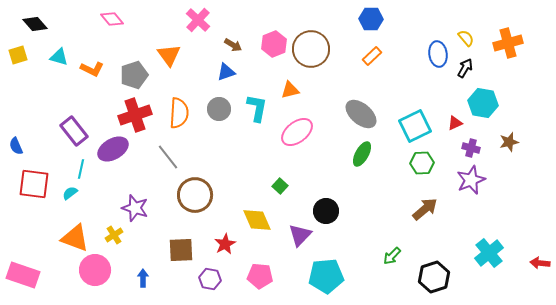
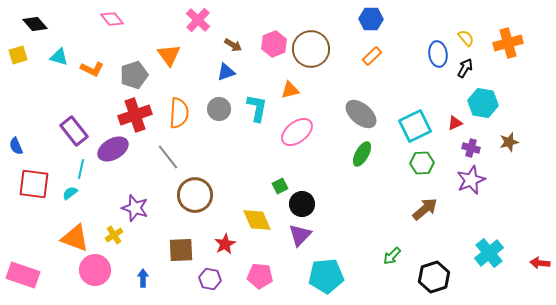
green square at (280, 186): rotated 21 degrees clockwise
black circle at (326, 211): moved 24 px left, 7 px up
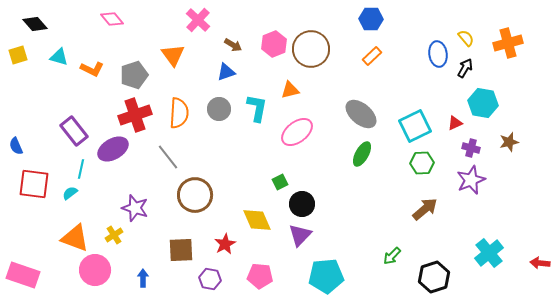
orange triangle at (169, 55): moved 4 px right
green square at (280, 186): moved 4 px up
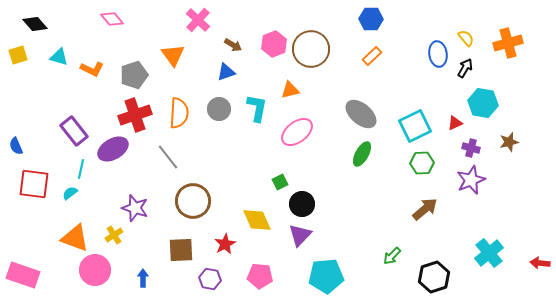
brown circle at (195, 195): moved 2 px left, 6 px down
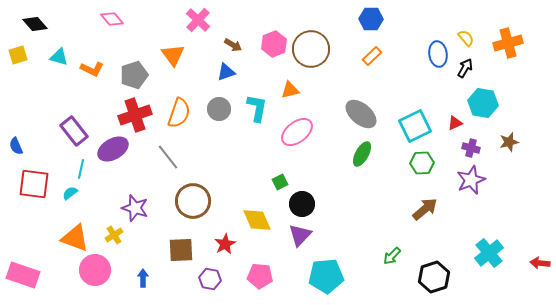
orange semicircle at (179, 113): rotated 16 degrees clockwise
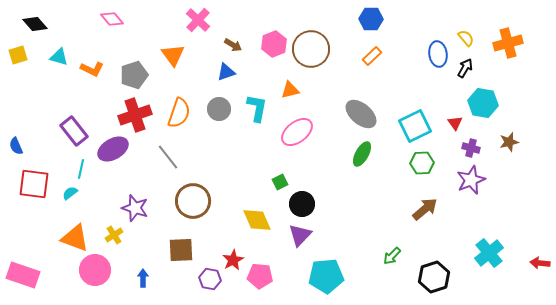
red triangle at (455, 123): rotated 42 degrees counterclockwise
red star at (225, 244): moved 8 px right, 16 px down
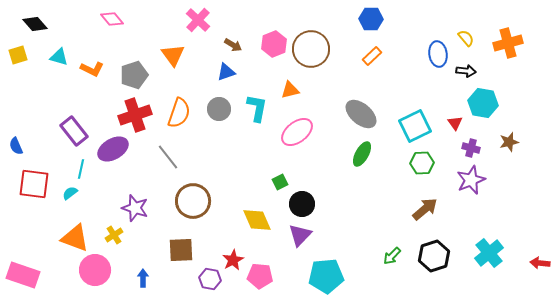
black arrow at (465, 68): moved 1 px right, 3 px down; rotated 66 degrees clockwise
black hexagon at (434, 277): moved 21 px up
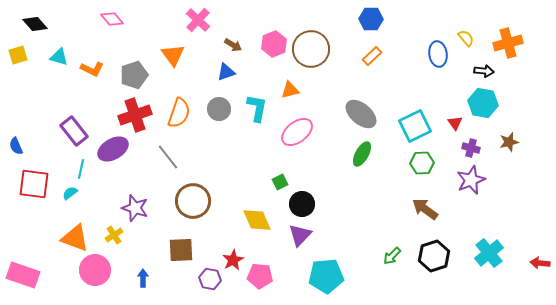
black arrow at (466, 71): moved 18 px right
brown arrow at (425, 209): rotated 104 degrees counterclockwise
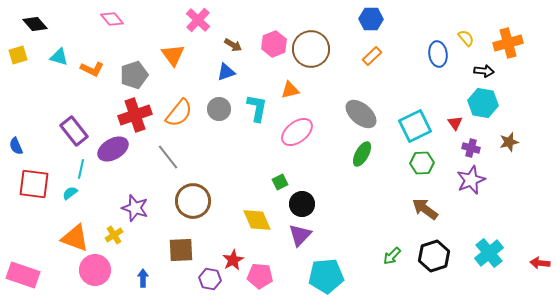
orange semicircle at (179, 113): rotated 20 degrees clockwise
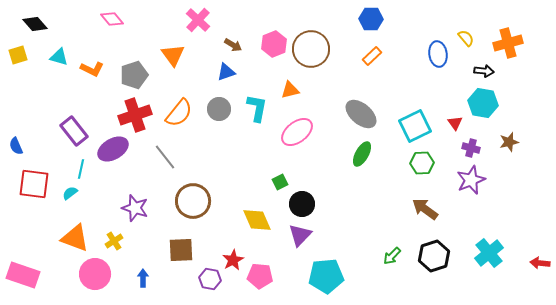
gray line at (168, 157): moved 3 px left
yellow cross at (114, 235): moved 6 px down
pink circle at (95, 270): moved 4 px down
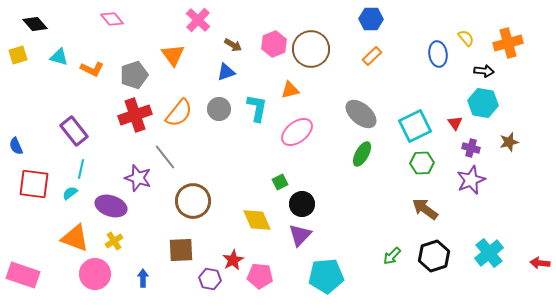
purple ellipse at (113, 149): moved 2 px left, 57 px down; rotated 48 degrees clockwise
purple star at (135, 208): moved 3 px right, 30 px up
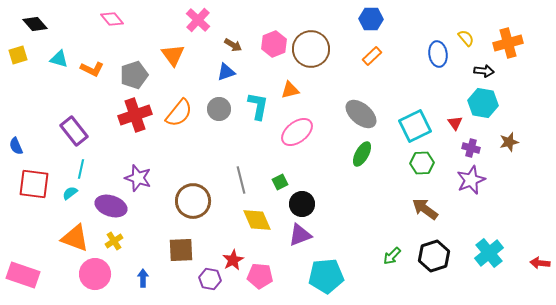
cyan triangle at (59, 57): moved 2 px down
cyan L-shape at (257, 108): moved 1 px right, 2 px up
gray line at (165, 157): moved 76 px right, 23 px down; rotated 24 degrees clockwise
purple triangle at (300, 235): rotated 25 degrees clockwise
